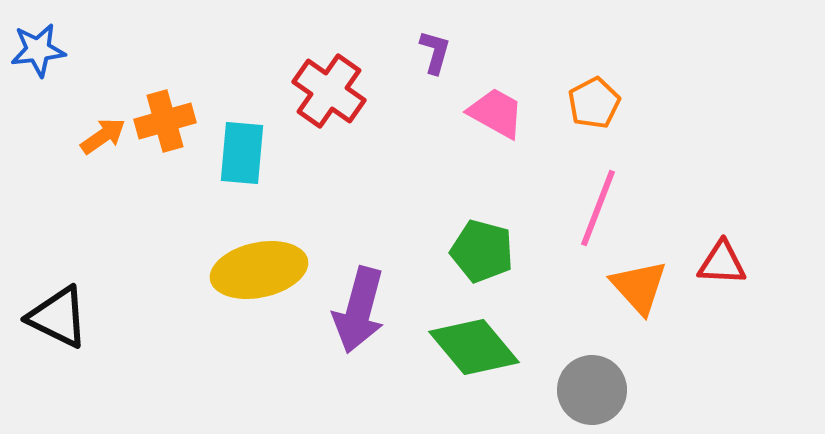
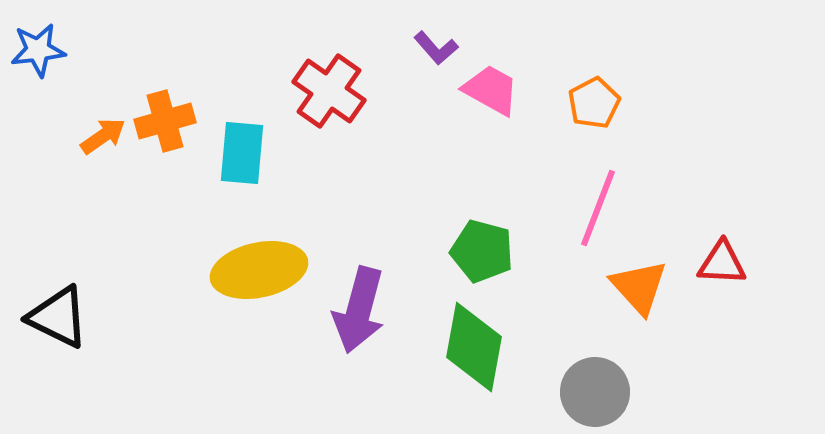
purple L-shape: moved 1 px right, 4 px up; rotated 123 degrees clockwise
pink trapezoid: moved 5 px left, 23 px up
green diamond: rotated 50 degrees clockwise
gray circle: moved 3 px right, 2 px down
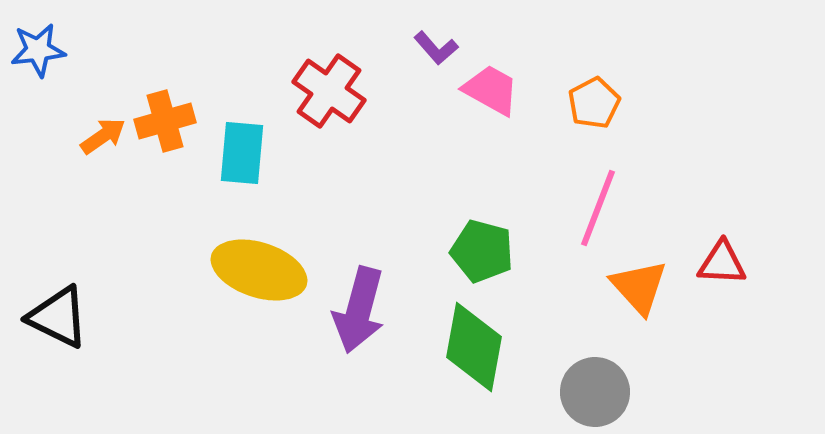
yellow ellipse: rotated 30 degrees clockwise
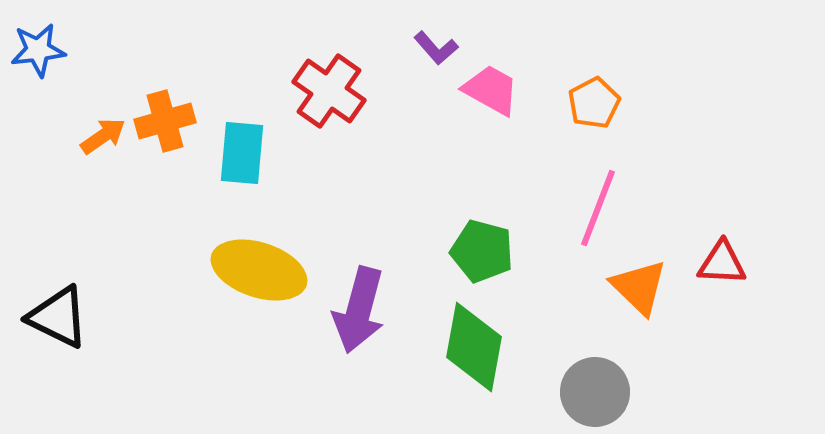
orange triangle: rotated 4 degrees counterclockwise
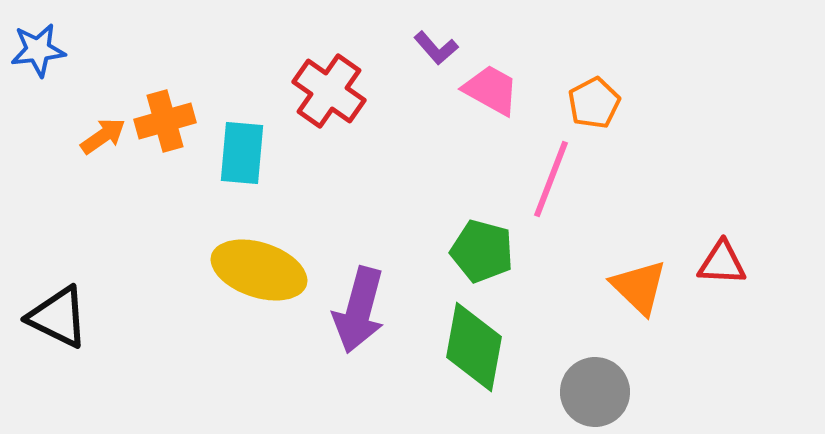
pink line: moved 47 px left, 29 px up
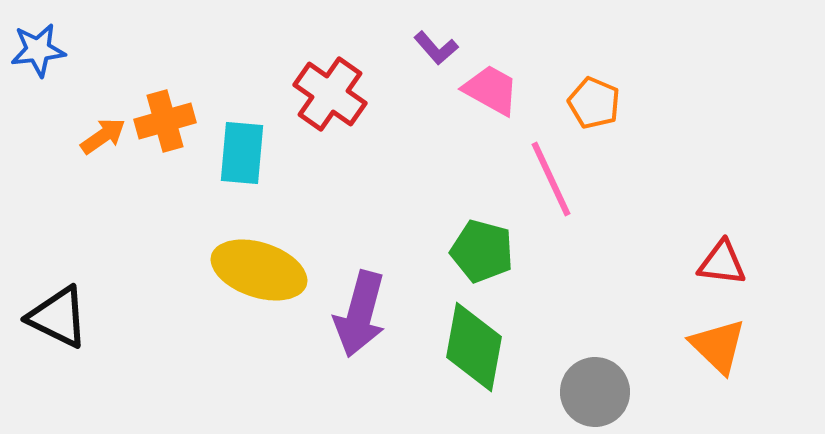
red cross: moved 1 px right, 3 px down
orange pentagon: rotated 21 degrees counterclockwise
pink line: rotated 46 degrees counterclockwise
red triangle: rotated 4 degrees clockwise
orange triangle: moved 79 px right, 59 px down
purple arrow: moved 1 px right, 4 px down
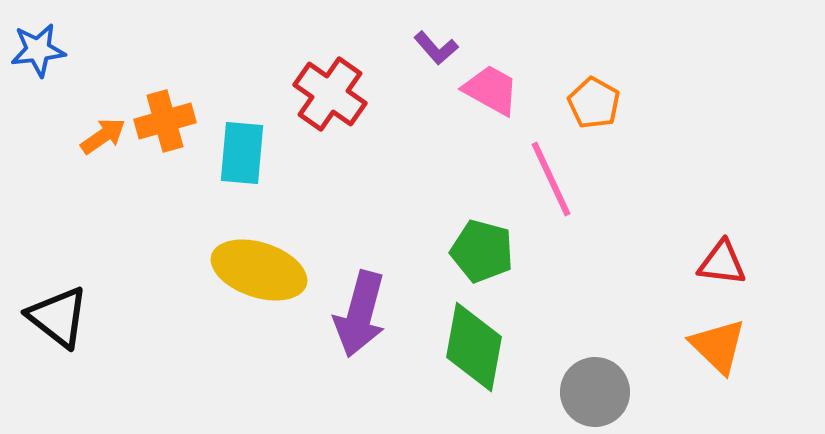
orange pentagon: rotated 6 degrees clockwise
black triangle: rotated 12 degrees clockwise
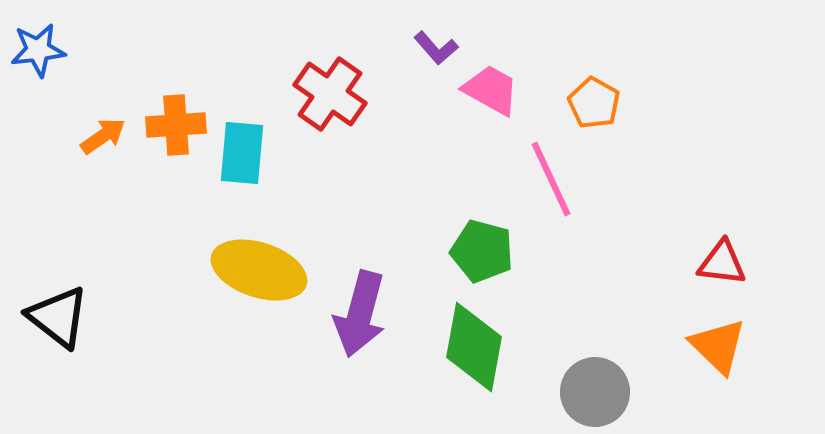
orange cross: moved 11 px right, 4 px down; rotated 12 degrees clockwise
